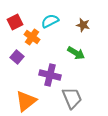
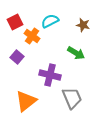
orange cross: moved 1 px up
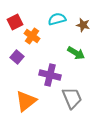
cyan semicircle: moved 7 px right, 2 px up; rotated 12 degrees clockwise
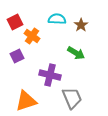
cyan semicircle: rotated 18 degrees clockwise
brown star: moved 2 px left; rotated 24 degrees clockwise
purple square: moved 1 px up; rotated 24 degrees clockwise
orange triangle: rotated 20 degrees clockwise
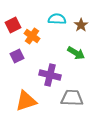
red square: moved 2 px left, 3 px down
gray trapezoid: rotated 65 degrees counterclockwise
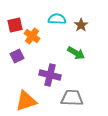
red square: moved 2 px right; rotated 14 degrees clockwise
